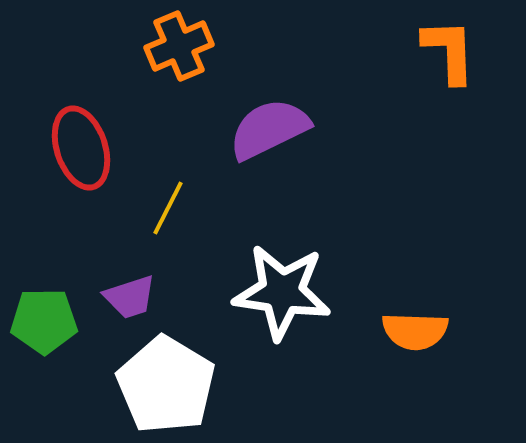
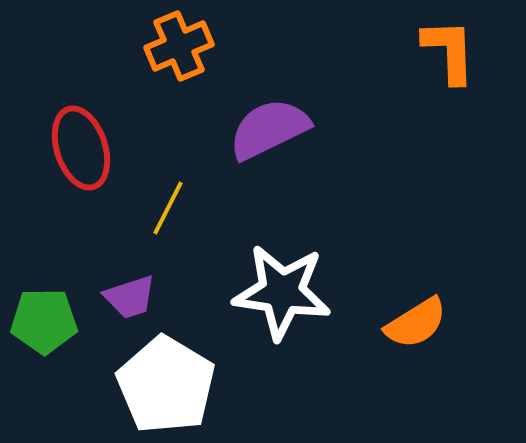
orange semicircle: moved 1 px right, 8 px up; rotated 34 degrees counterclockwise
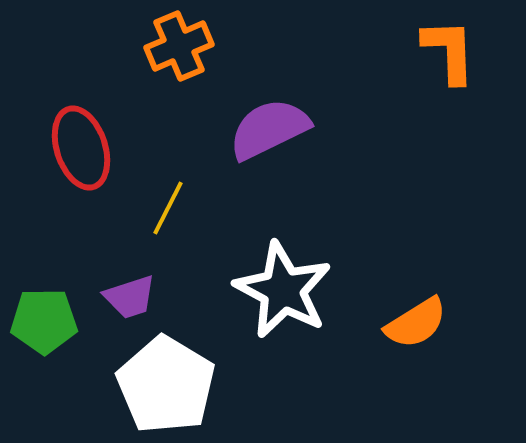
white star: moved 1 px right, 2 px up; rotated 20 degrees clockwise
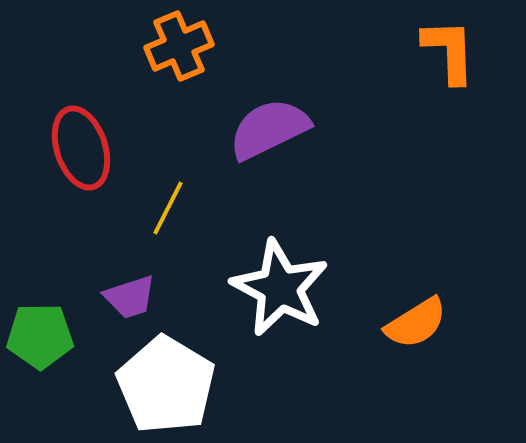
white star: moved 3 px left, 2 px up
green pentagon: moved 4 px left, 15 px down
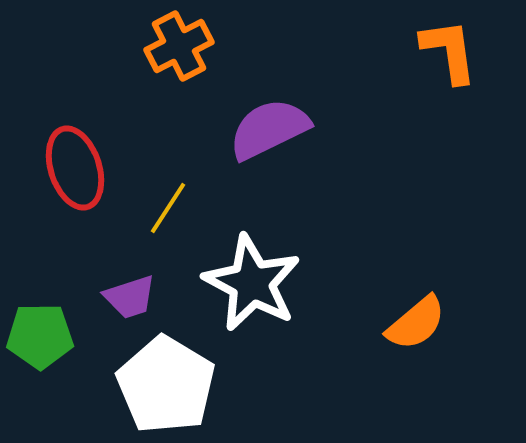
orange cross: rotated 4 degrees counterclockwise
orange L-shape: rotated 6 degrees counterclockwise
red ellipse: moved 6 px left, 20 px down
yellow line: rotated 6 degrees clockwise
white star: moved 28 px left, 5 px up
orange semicircle: rotated 8 degrees counterclockwise
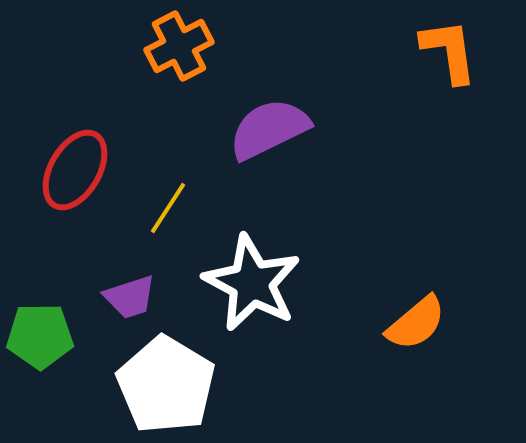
red ellipse: moved 2 px down; rotated 48 degrees clockwise
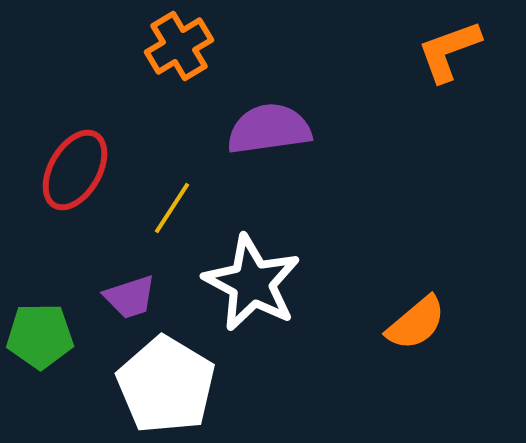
orange cross: rotated 4 degrees counterclockwise
orange L-shape: rotated 102 degrees counterclockwise
purple semicircle: rotated 18 degrees clockwise
yellow line: moved 4 px right
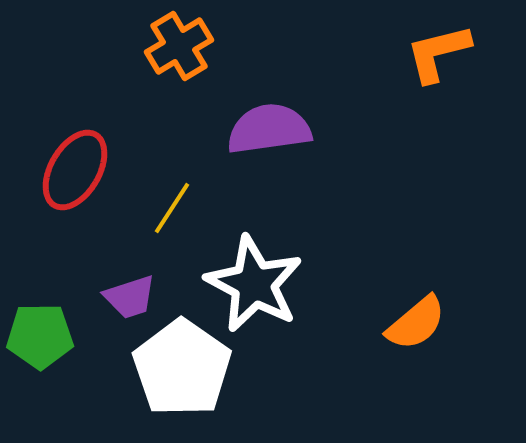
orange L-shape: moved 11 px left, 2 px down; rotated 6 degrees clockwise
white star: moved 2 px right, 1 px down
white pentagon: moved 16 px right, 17 px up; rotated 4 degrees clockwise
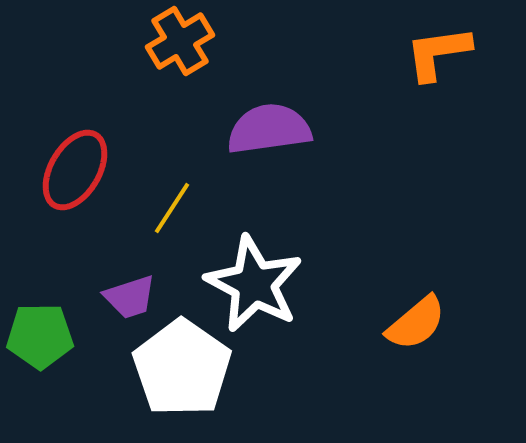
orange cross: moved 1 px right, 5 px up
orange L-shape: rotated 6 degrees clockwise
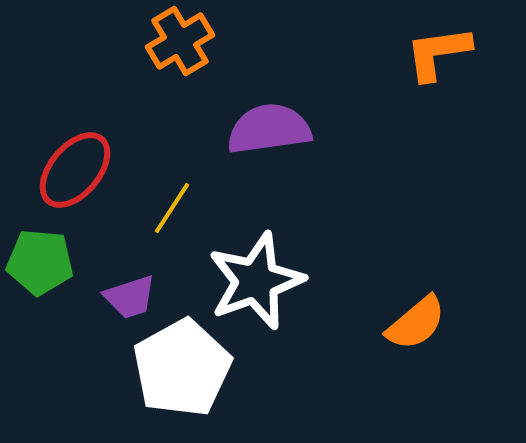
red ellipse: rotated 10 degrees clockwise
white star: moved 2 px right, 3 px up; rotated 24 degrees clockwise
green pentagon: moved 74 px up; rotated 6 degrees clockwise
white pentagon: rotated 8 degrees clockwise
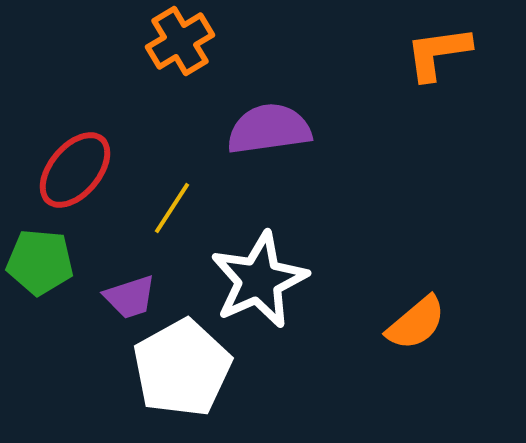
white star: moved 3 px right, 1 px up; rotated 4 degrees counterclockwise
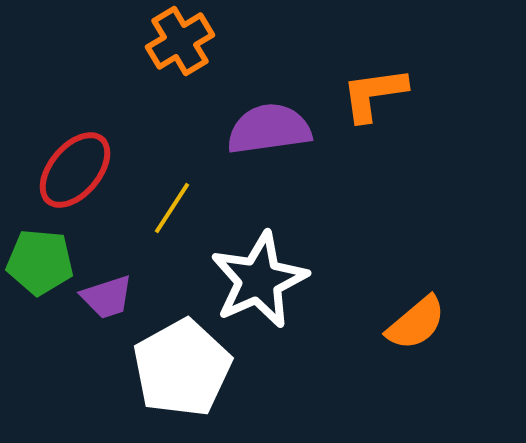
orange L-shape: moved 64 px left, 41 px down
purple trapezoid: moved 23 px left
